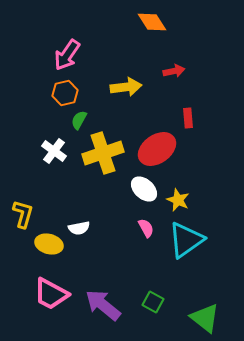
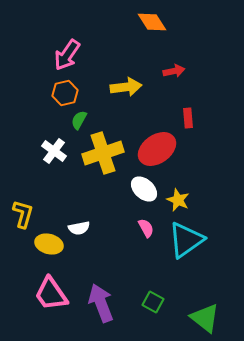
pink trapezoid: rotated 27 degrees clockwise
purple arrow: moved 2 px left, 2 px up; rotated 30 degrees clockwise
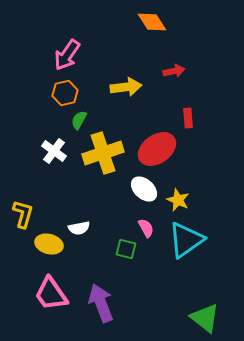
green square: moved 27 px left, 53 px up; rotated 15 degrees counterclockwise
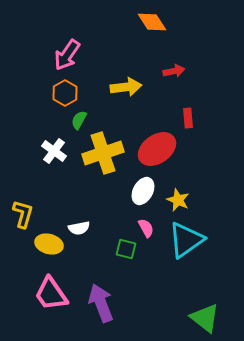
orange hexagon: rotated 15 degrees counterclockwise
white ellipse: moved 1 px left, 2 px down; rotated 76 degrees clockwise
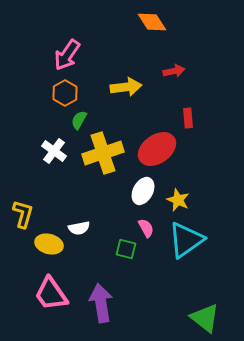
purple arrow: rotated 12 degrees clockwise
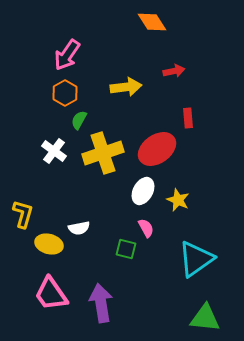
cyan triangle: moved 10 px right, 19 px down
green triangle: rotated 32 degrees counterclockwise
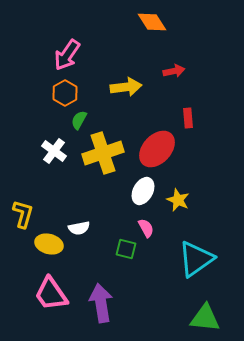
red ellipse: rotated 12 degrees counterclockwise
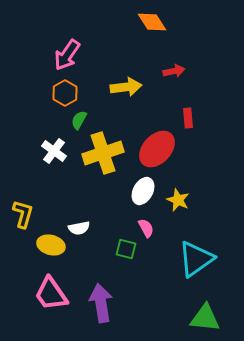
yellow ellipse: moved 2 px right, 1 px down
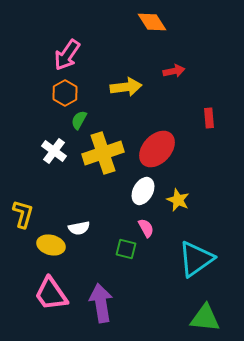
red rectangle: moved 21 px right
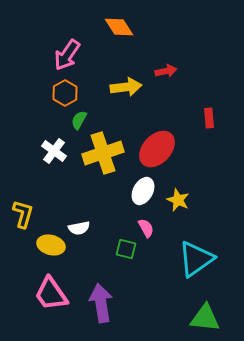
orange diamond: moved 33 px left, 5 px down
red arrow: moved 8 px left
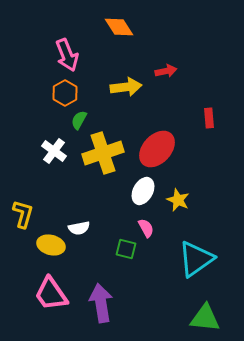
pink arrow: rotated 56 degrees counterclockwise
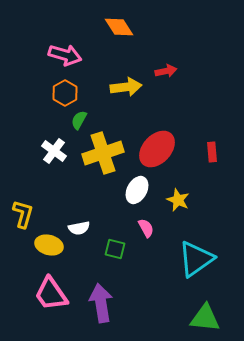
pink arrow: moved 2 px left; rotated 52 degrees counterclockwise
red rectangle: moved 3 px right, 34 px down
white ellipse: moved 6 px left, 1 px up
yellow ellipse: moved 2 px left
green square: moved 11 px left
